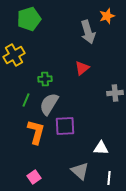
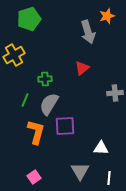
green line: moved 1 px left
gray triangle: rotated 18 degrees clockwise
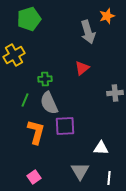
gray semicircle: moved 1 px up; rotated 55 degrees counterclockwise
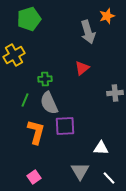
white line: rotated 48 degrees counterclockwise
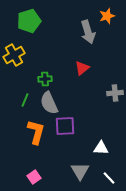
green pentagon: moved 2 px down
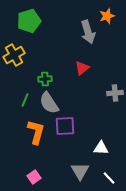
gray semicircle: rotated 10 degrees counterclockwise
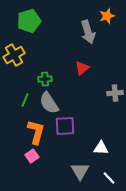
pink square: moved 2 px left, 21 px up
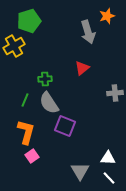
yellow cross: moved 9 px up
purple square: rotated 25 degrees clockwise
orange L-shape: moved 10 px left
white triangle: moved 7 px right, 10 px down
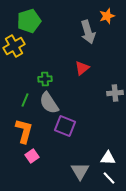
orange L-shape: moved 2 px left, 1 px up
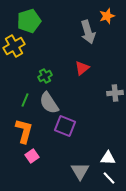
green cross: moved 3 px up; rotated 24 degrees counterclockwise
